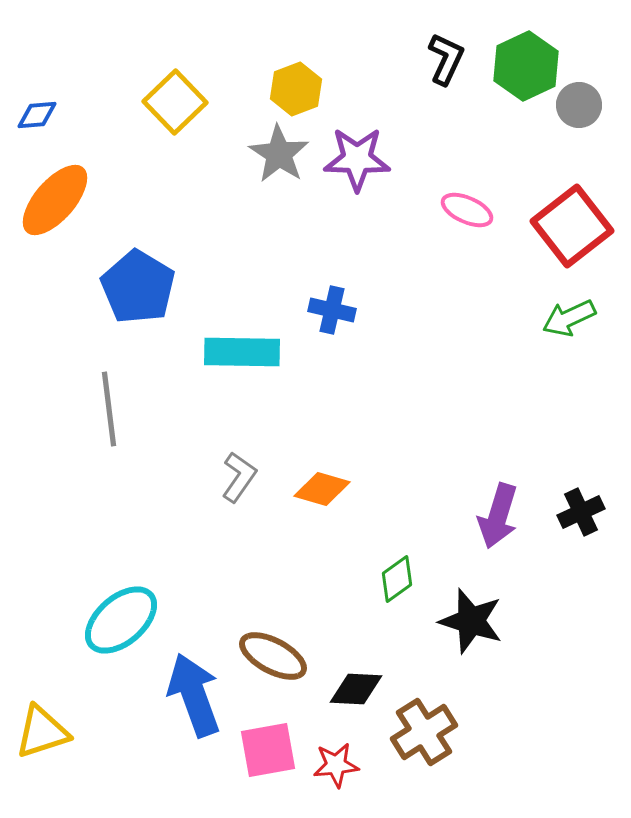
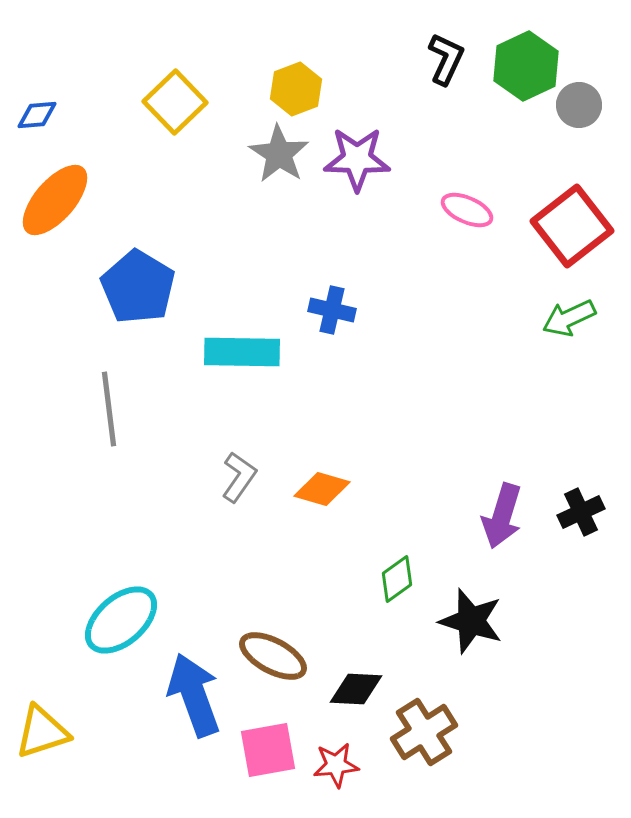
purple arrow: moved 4 px right
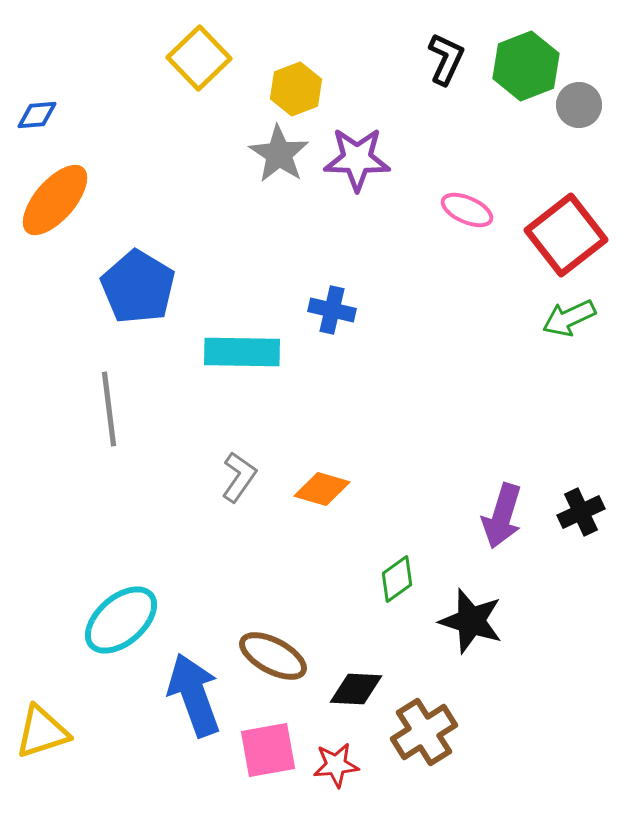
green hexagon: rotated 4 degrees clockwise
yellow square: moved 24 px right, 44 px up
red square: moved 6 px left, 9 px down
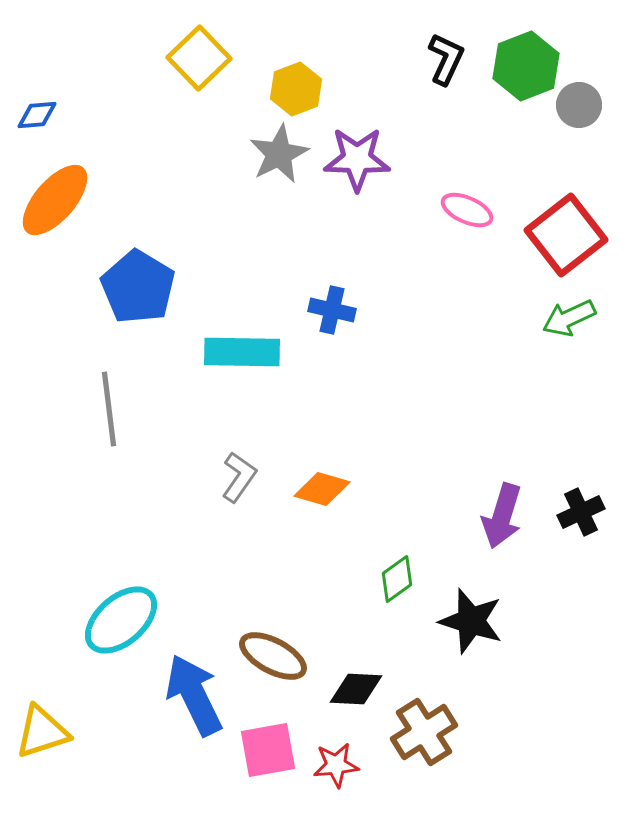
gray star: rotated 12 degrees clockwise
blue arrow: rotated 6 degrees counterclockwise
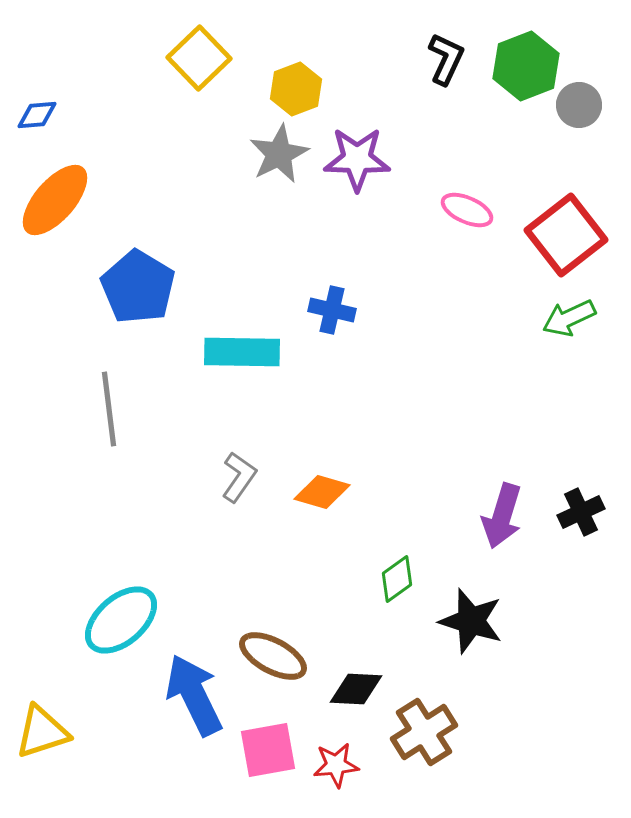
orange diamond: moved 3 px down
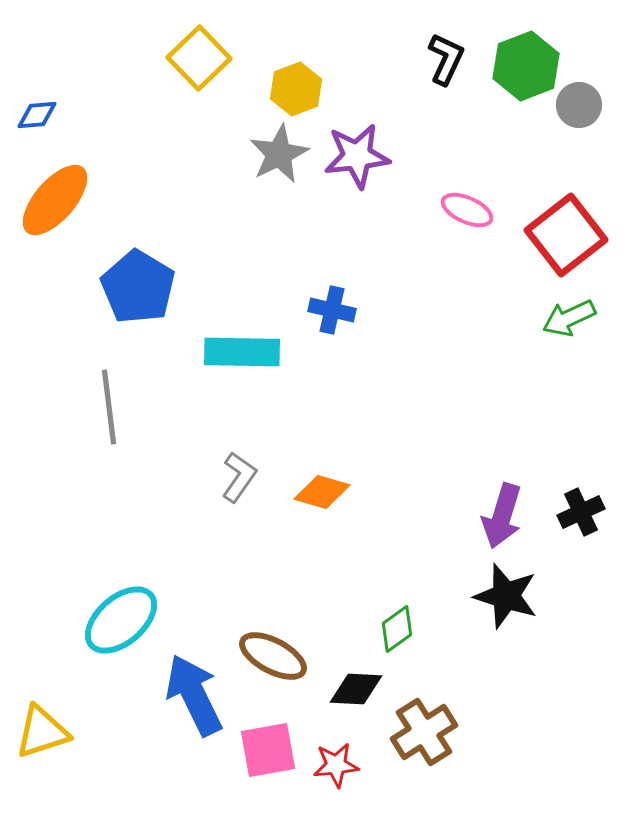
purple star: moved 3 px up; rotated 8 degrees counterclockwise
gray line: moved 2 px up
green diamond: moved 50 px down
black star: moved 35 px right, 25 px up
